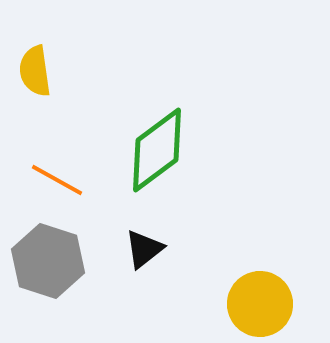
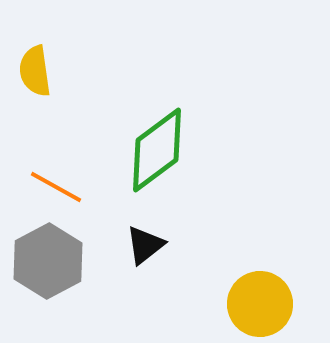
orange line: moved 1 px left, 7 px down
black triangle: moved 1 px right, 4 px up
gray hexagon: rotated 14 degrees clockwise
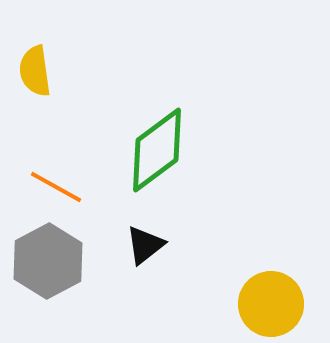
yellow circle: moved 11 px right
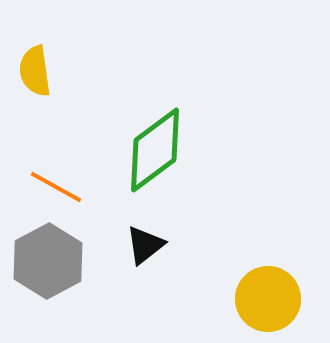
green diamond: moved 2 px left
yellow circle: moved 3 px left, 5 px up
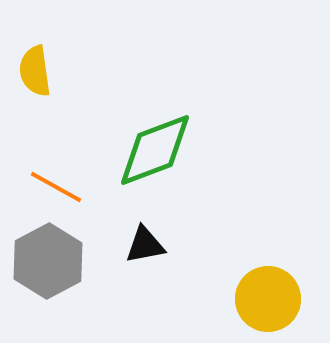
green diamond: rotated 16 degrees clockwise
black triangle: rotated 27 degrees clockwise
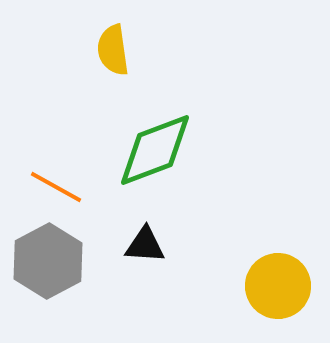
yellow semicircle: moved 78 px right, 21 px up
black triangle: rotated 15 degrees clockwise
yellow circle: moved 10 px right, 13 px up
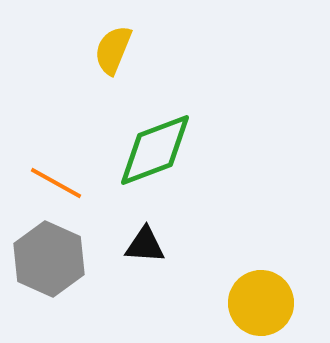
yellow semicircle: rotated 30 degrees clockwise
orange line: moved 4 px up
gray hexagon: moved 1 px right, 2 px up; rotated 8 degrees counterclockwise
yellow circle: moved 17 px left, 17 px down
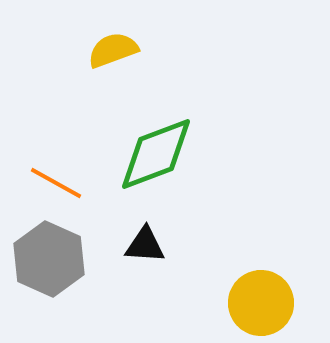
yellow semicircle: rotated 48 degrees clockwise
green diamond: moved 1 px right, 4 px down
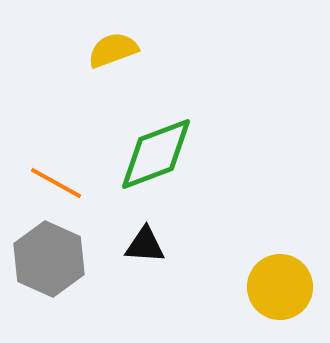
yellow circle: moved 19 px right, 16 px up
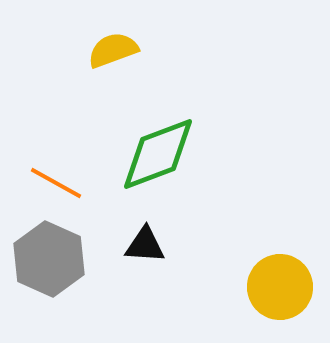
green diamond: moved 2 px right
